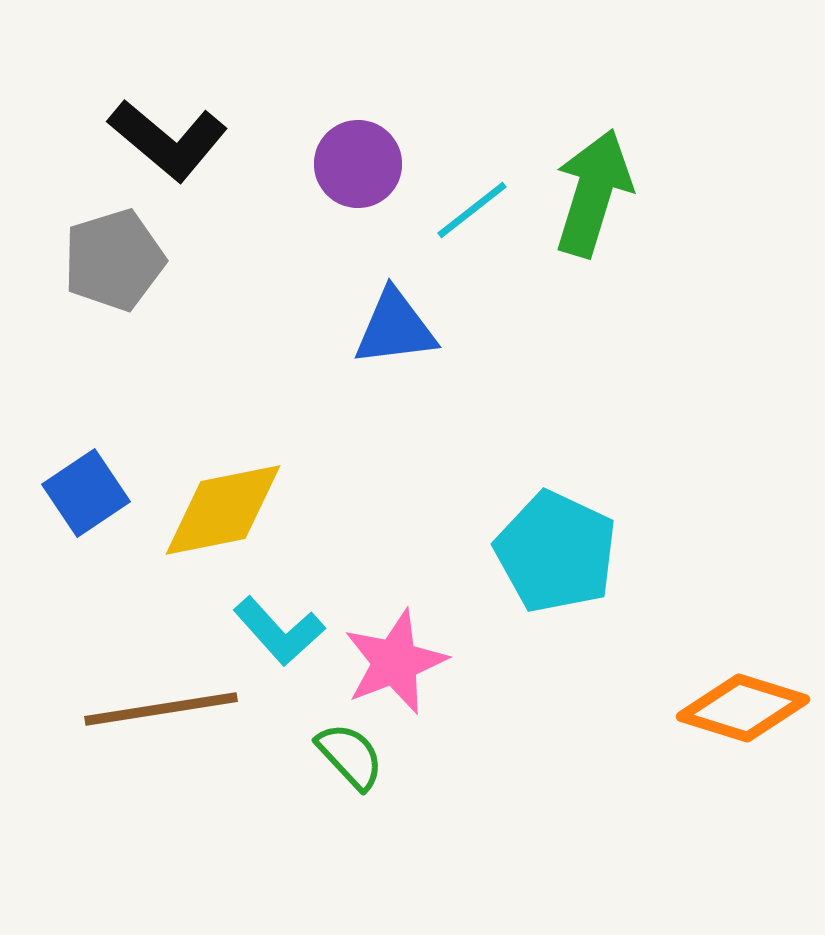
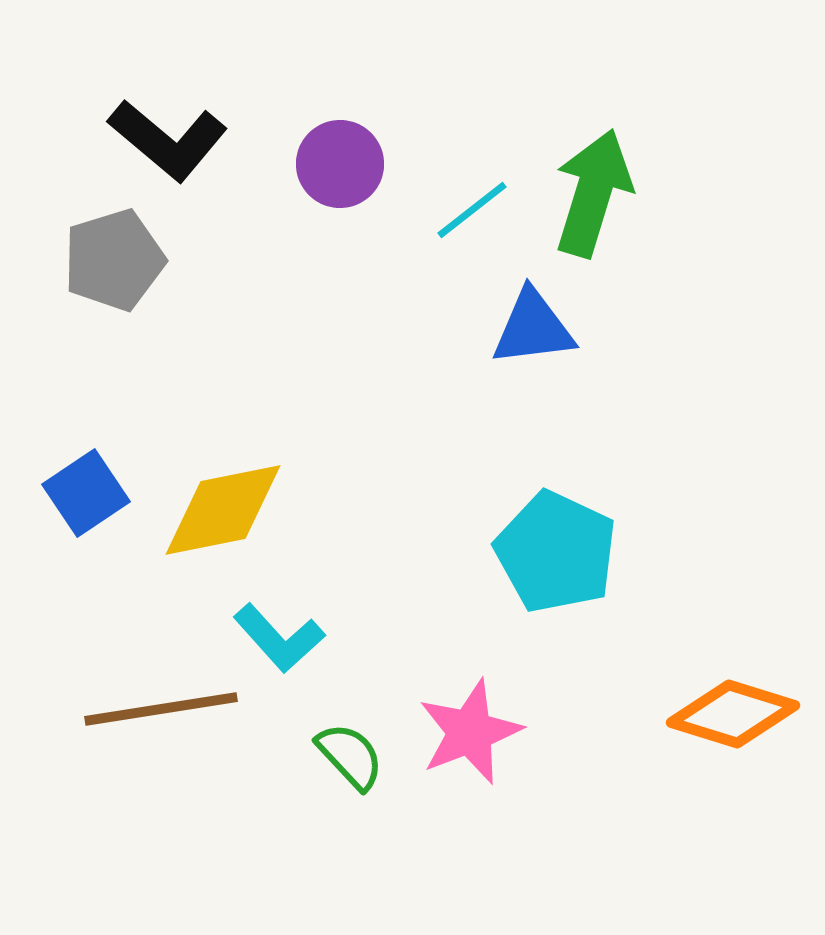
purple circle: moved 18 px left
blue triangle: moved 138 px right
cyan L-shape: moved 7 px down
pink star: moved 75 px right, 70 px down
orange diamond: moved 10 px left, 6 px down
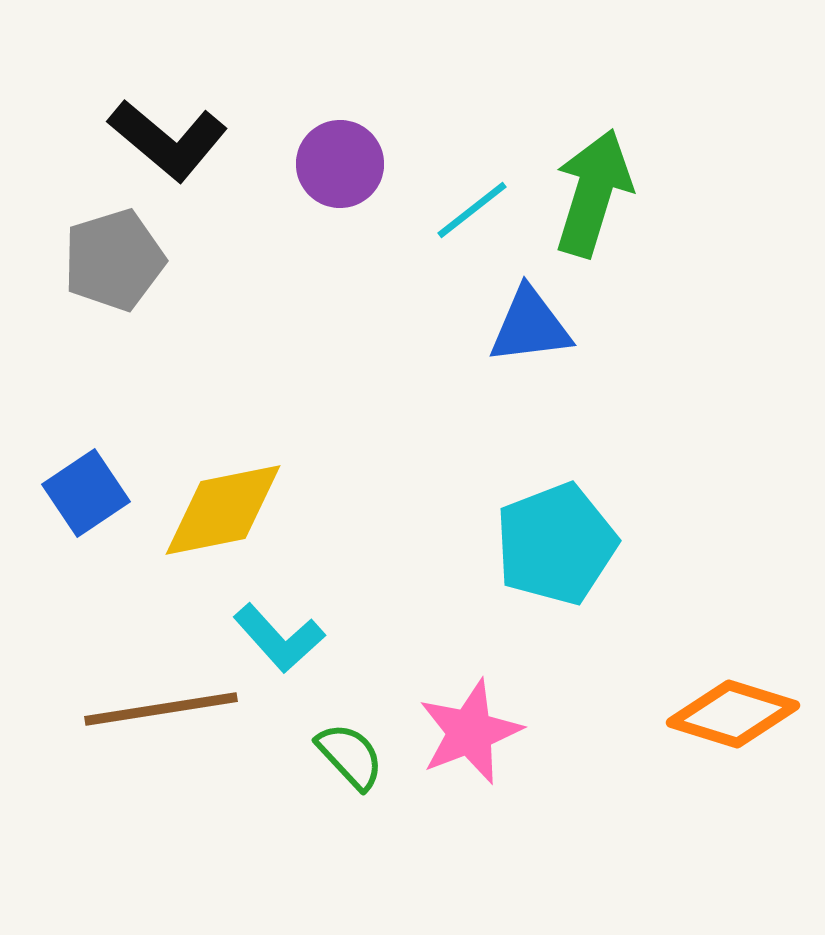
blue triangle: moved 3 px left, 2 px up
cyan pentagon: moved 8 px up; rotated 26 degrees clockwise
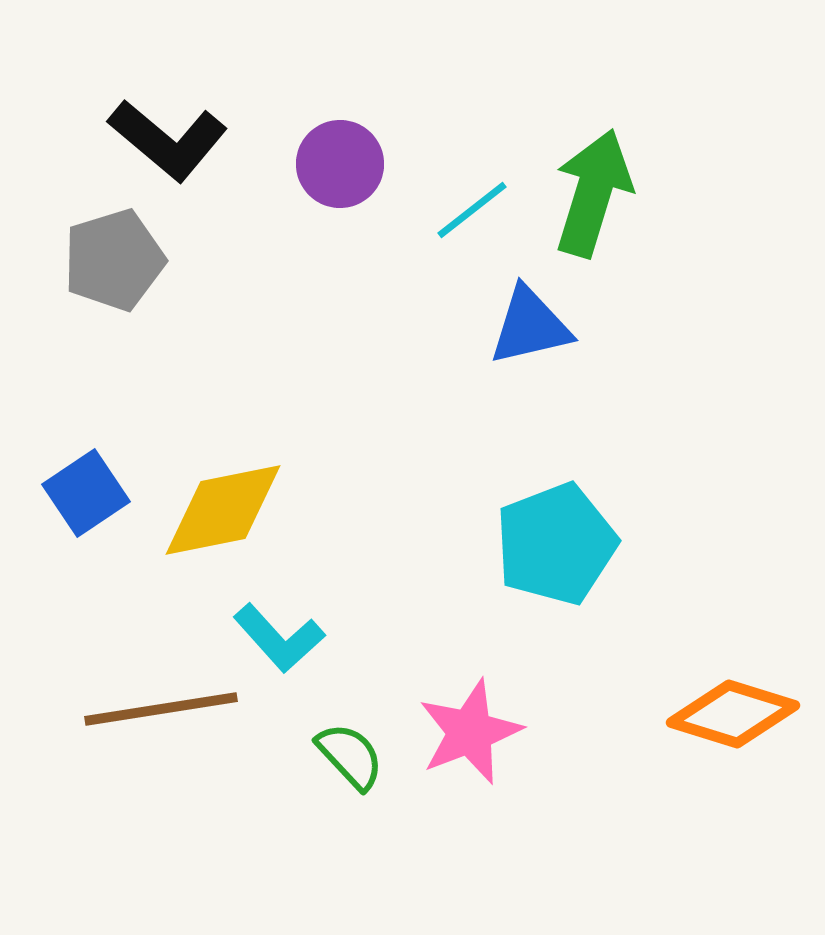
blue triangle: rotated 6 degrees counterclockwise
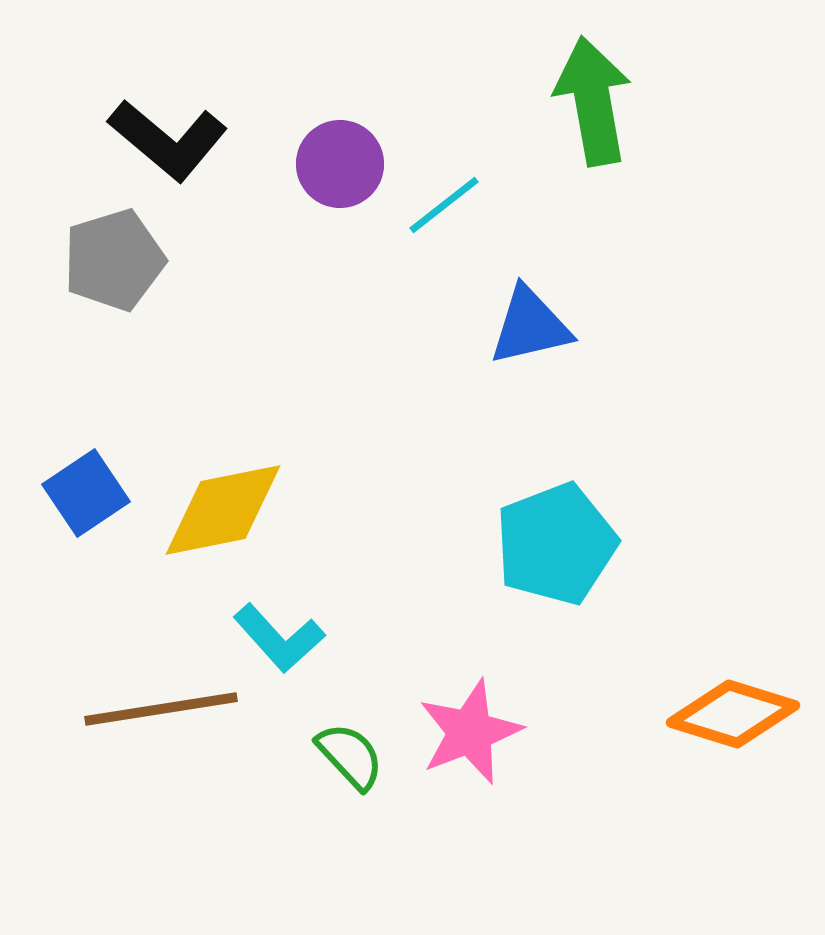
green arrow: moved 92 px up; rotated 27 degrees counterclockwise
cyan line: moved 28 px left, 5 px up
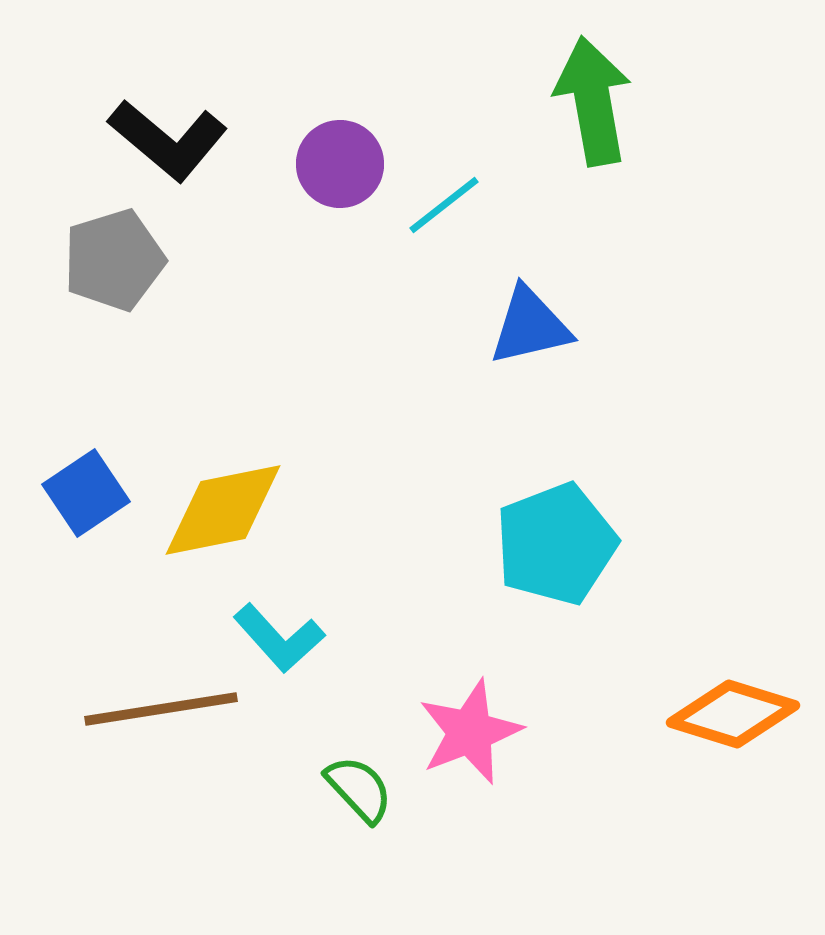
green semicircle: moved 9 px right, 33 px down
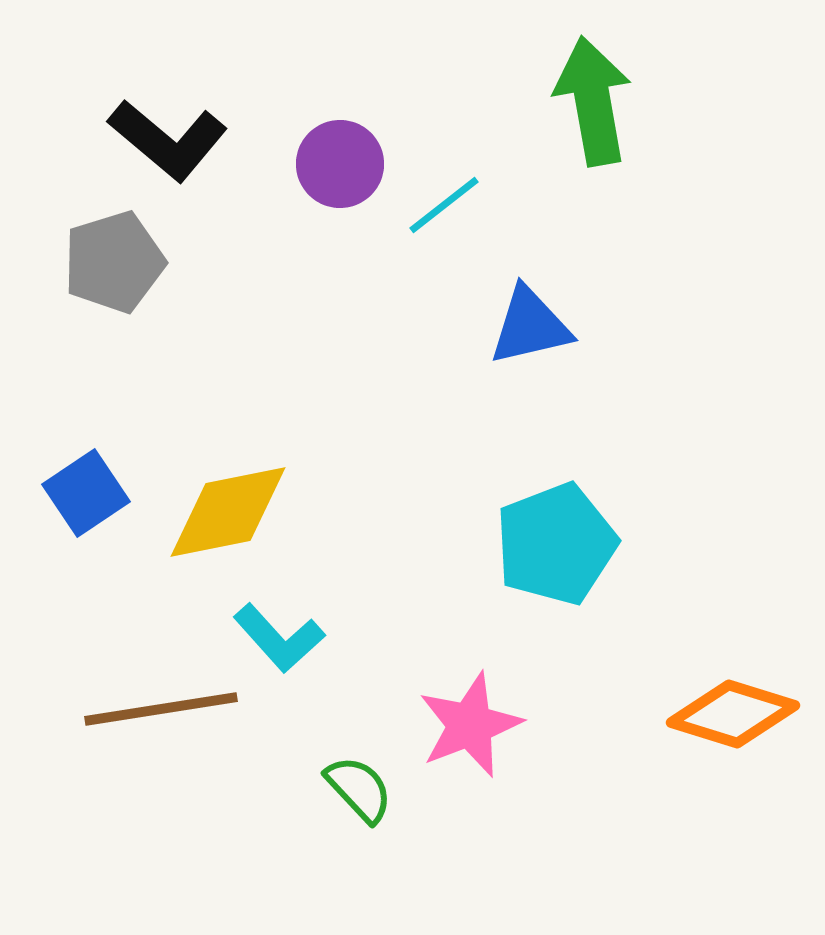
gray pentagon: moved 2 px down
yellow diamond: moved 5 px right, 2 px down
pink star: moved 7 px up
